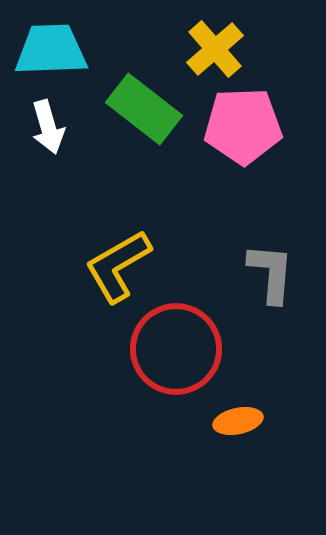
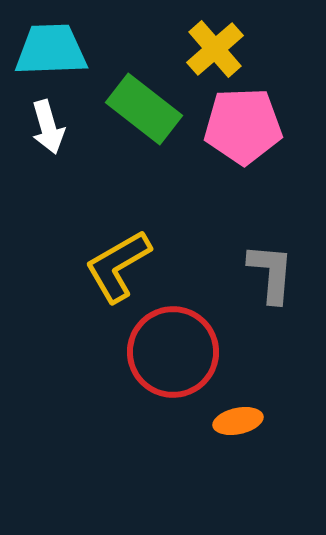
red circle: moved 3 px left, 3 px down
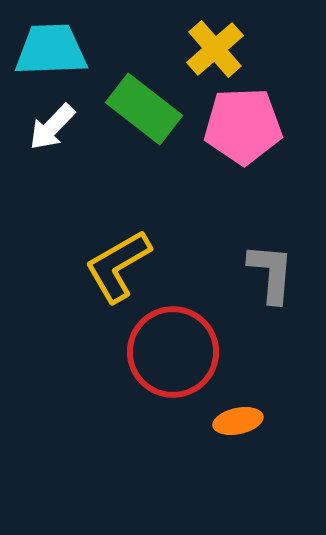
white arrow: moved 4 px right; rotated 60 degrees clockwise
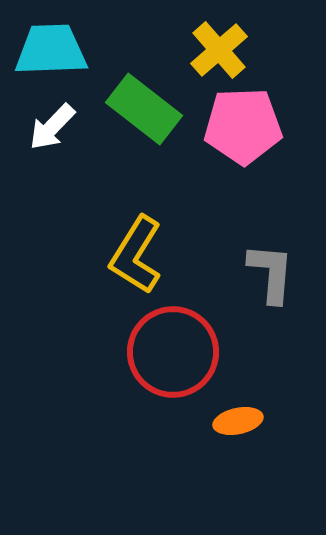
yellow cross: moved 4 px right, 1 px down
yellow L-shape: moved 18 px right, 11 px up; rotated 28 degrees counterclockwise
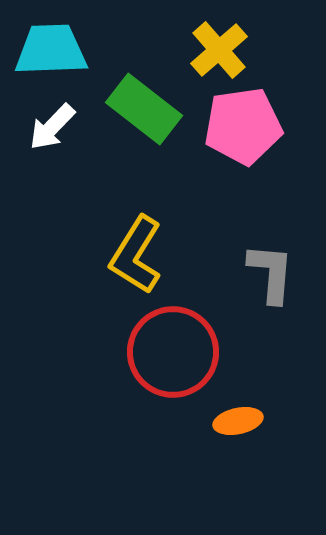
pink pentagon: rotated 6 degrees counterclockwise
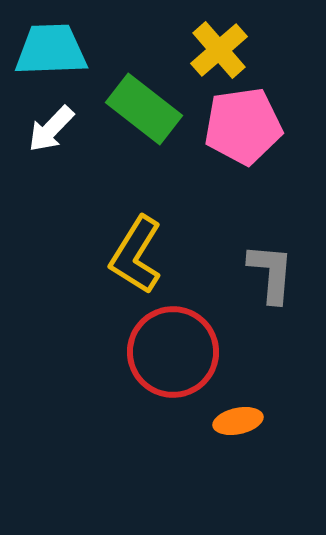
white arrow: moved 1 px left, 2 px down
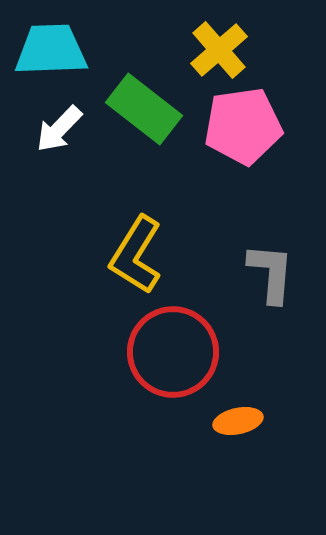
white arrow: moved 8 px right
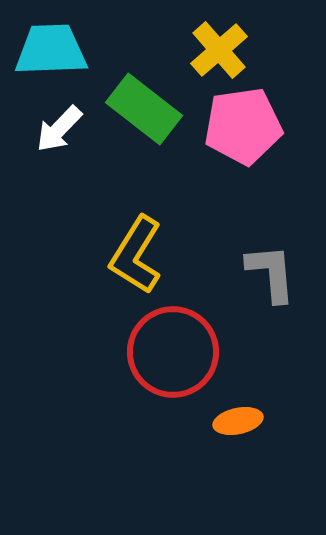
gray L-shape: rotated 10 degrees counterclockwise
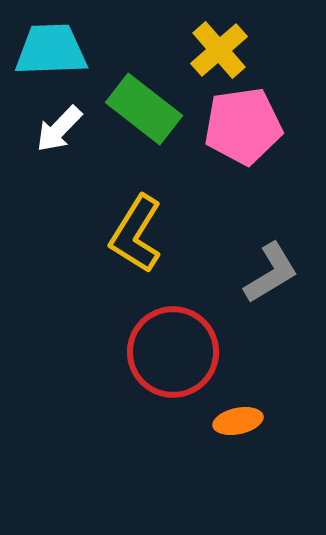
yellow L-shape: moved 21 px up
gray L-shape: rotated 64 degrees clockwise
